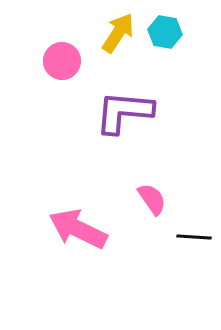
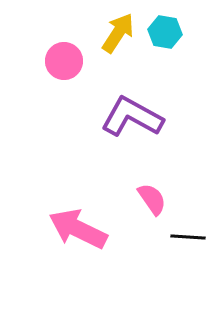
pink circle: moved 2 px right
purple L-shape: moved 8 px right, 5 px down; rotated 24 degrees clockwise
black line: moved 6 px left
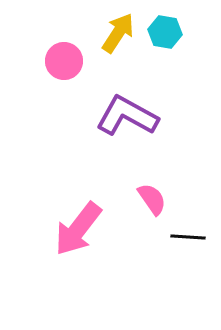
purple L-shape: moved 5 px left, 1 px up
pink arrow: rotated 78 degrees counterclockwise
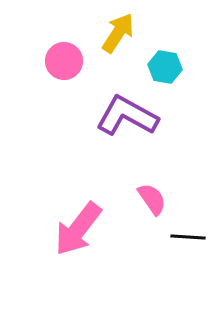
cyan hexagon: moved 35 px down
